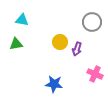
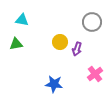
pink cross: rotated 28 degrees clockwise
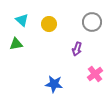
cyan triangle: rotated 32 degrees clockwise
yellow circle: moved 11 px left, 18 px up
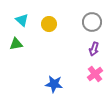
purple arrow: moved 17 px right
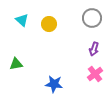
gray circle: moved 4 px up
green triangle: moved 20 px down
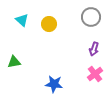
gray circle: moved 1 px left, 1 px up
green triangle: moved 2 px left, 2 px up
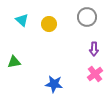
gray circle: moved 4 px left
purple arrow: rotated 16 degrees counterclockwise
